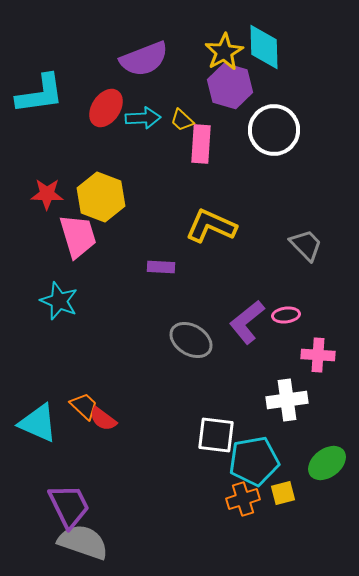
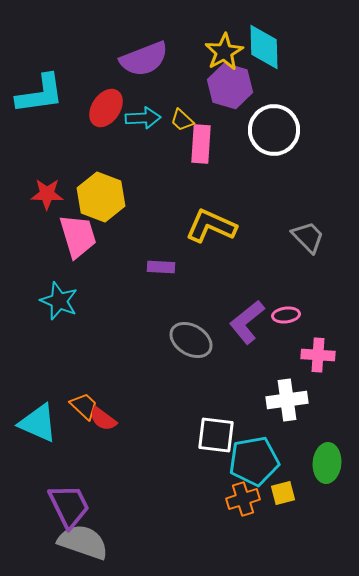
gray trapezoid: moved 2 px right, 8 px up
green ellipse: rotated 48 degrees counterclockwise
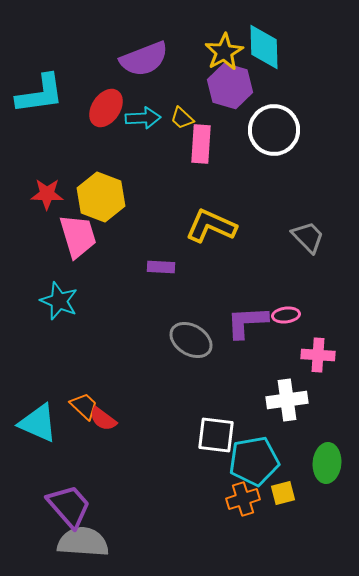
yellow trapezoid: moved 2 px up
purple L-shape: rotated 36 degrees clockwise
purple trapezoid: rotated 15 degrees counterclockwise
gray semicircle: rotated 15 degrees counterclockwise
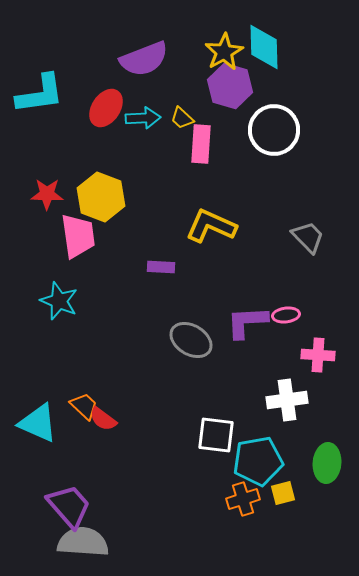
pink trapezoid: rotated 9 degrees clockwise
cyan pentagon: moved 4 px right
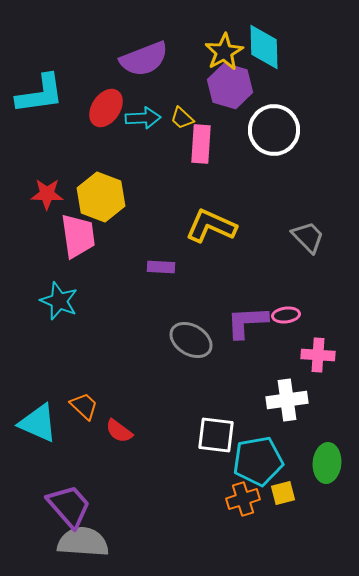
red semicircle: moved 16 px right, 12 px down
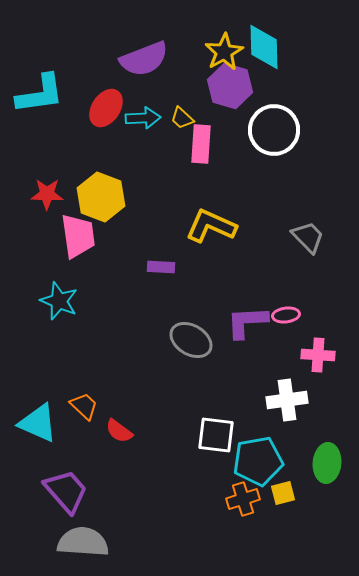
purple trapezoid: moved 3 px left, 15 px up
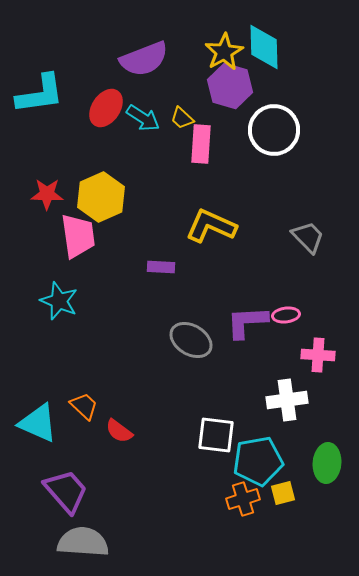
cyan arrow: rotated 36 degrees clockwise
yellow hexagon: rotated 15 degrees clockwise
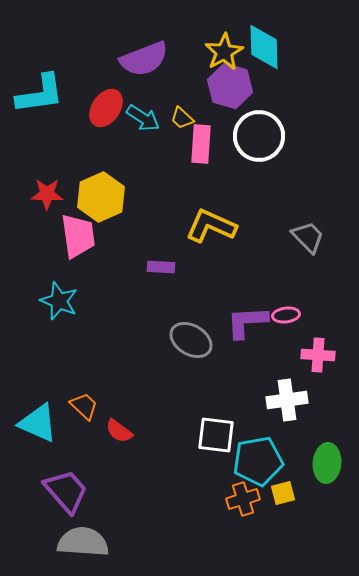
white circle: moved 15 px left, 6 px down
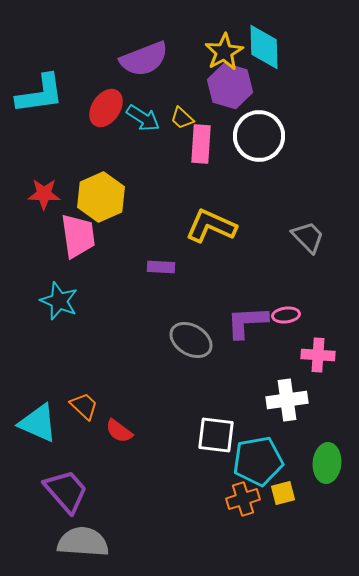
red star: moved 3 px left
